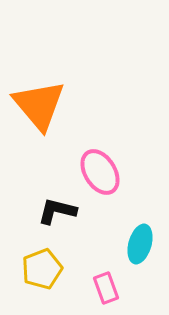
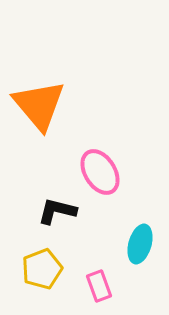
pink rectangle: moved 7 px left, 2 px up
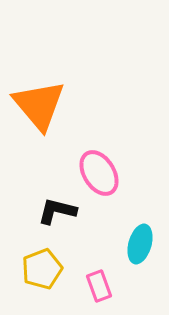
pink ellipse: moved 1 px left, 1 px down
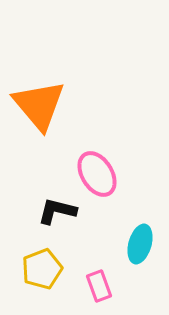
pink ellipse: moved 2 px left, 1 px down
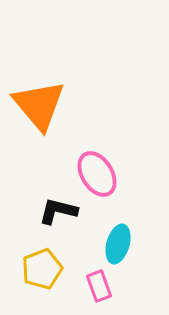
black L-shape: moved 1 px right
cyan ellipse: moved 22 px left
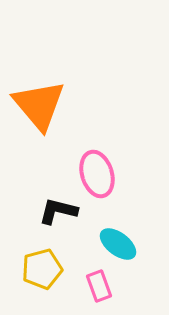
pink ellipse: rotated 15 degrees clockwise
cyan ellipse: rotated 69 degrees counterclockwise
yellow pentagon: rotated 6 degrees clockwise
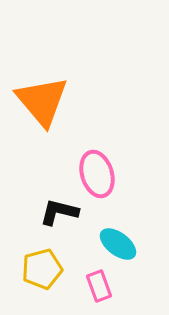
orange triangle: moved 3 px right, 4 px up
black L-shape: moved 1 px right, 1 px down
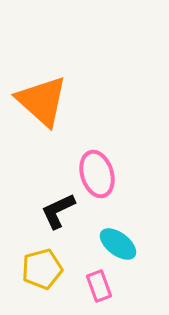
orange triangle: rotated 8 degrees counterclockwise
black L-shape: moved 1 px left, 1 px up; rotated 39 degrees counterclockwise
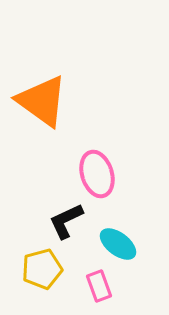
orange triangle: rotated 6 degrees counterclockwise
black L-shape: moved 8 px right, 10 px down
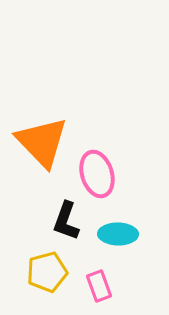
orange triangle: moved 41 px down; rotated 10 degrees clockwise
black L-shape: rotated 45 degrees counterclockwise
cyan ellipse: moved 10 px up; rotated 36 degrees counterclockwise
yellow pentagon: moved 5 px right, 3 px down
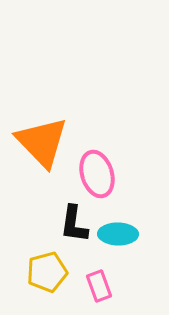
black L-shape: moved 8 px right, 3 px down; rotated 12 degrees counterclockwise
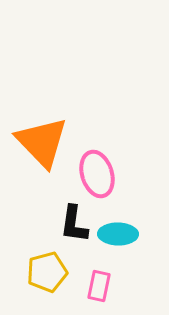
pink rectangle: rotated 32 degrees clockwise
